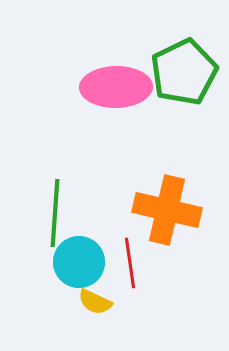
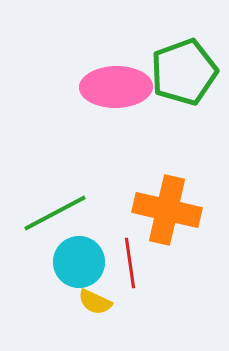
green pentagon: rotated 6 degrees clockwise
green line: rotated 58 degrees clockwise
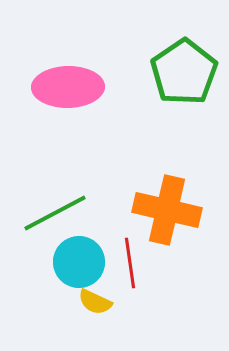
green pentagon: rotated 14 degrees counterclockwise
pink ellipse: moved 48 px left
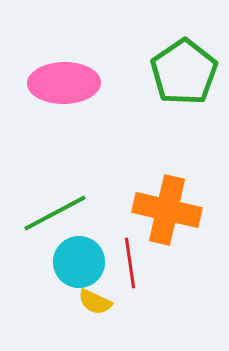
pink ellipse: moved 4 px left, 4 px up
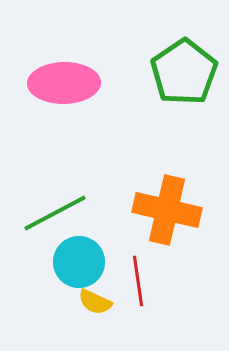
red line: moved 8 px right, 18 px down
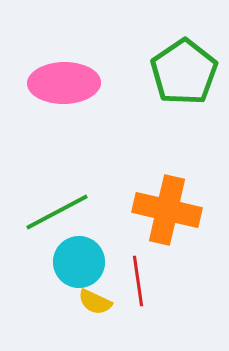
green line: moved 2 px right, 1 px up
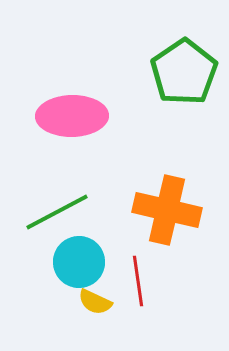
pink ellipse: moved 8 px right, 33 px down
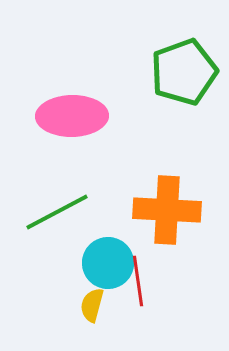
green pentagon: rotated 14 degrees clockwise
orange cross: rotated 10 degrees counterclockwise
cyan circle: moved 29 px right, 1 px down
yellow semicircle: moved 3 px left, 3 px down; rotated 80 degrees clockwise
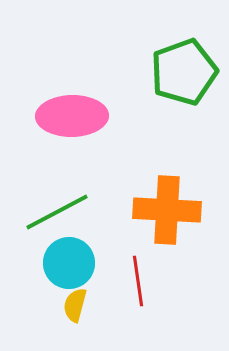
cyan circle: moved 39 px left
yellow semicircle: moved 17 px left
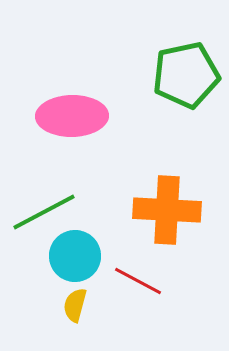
green pentagon: moved 2 px right, 3 px down; rotated 8 degrees clockwise
green line: moved 13 px left
cyan circle: moved 6 px right, 7 px up
red line: rotated 54 degrees counterclockwise
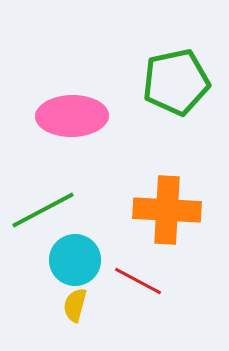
green pentagon: moved 10 px left, 7 px down
green line: moved 1 px left, 2 px up
cyan circle: moved 4 px down
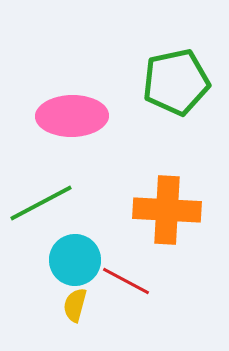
green line: moved 2 px left, 7 px up
red line: moved 12 px left
